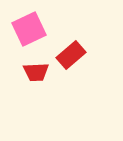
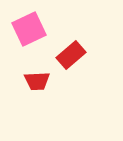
red trapezoid: moved 1 px right, 9 px down
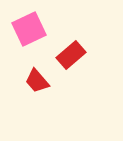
red trapezoid: rotated 52 degrees clockwise
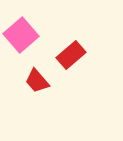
pink square: moved 8 px left, 6 px down; rotated 16 degrees counterclockwise
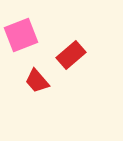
pink square: rotated 20 degrees clockwise
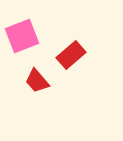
pink square: moved 1 px right, 1 px down
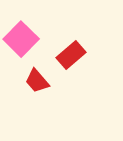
pink square: moved 1 px left, 3 px down; rotated 24 degrees counterclockwise
